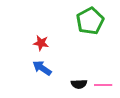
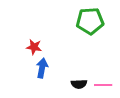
green pentagon: rotated 24 degrees clockwise
red star: moved 7 px left, 4 px down
blue arrow: rotated 66 degrees clockwise
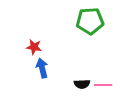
blue arrow: rotated 24 degrees counterclockwise
black semicircle: moved 3 px right
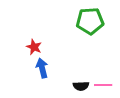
red star: rotated 14 degrees clockwise
black semicircle: moved 1 px left, 2 px down
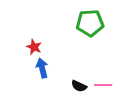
green pentagon: moved 2 px down
black semicircle: moved 2 px left; rotated 28 degrees clockwise
